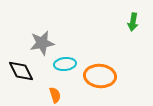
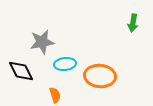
green arrow: moved 1 px down
gray star: moved 1 px up
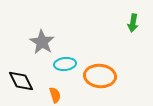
gray star: rotated 30 degrees counterclockwise
black diamond: moved 10 px down
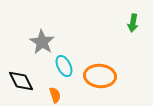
cyan ellipse: moved 1 px left, 2 px down; rotated 70 degrees clockwise
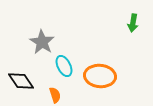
black diamond: rotated 8 degrees counterclockwise
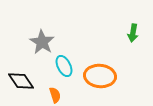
green arrow: moved 10 px down
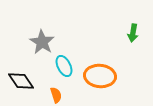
orange semicircle: moved 1 px right
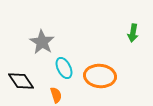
cyan ellipse: moved 2 px down
